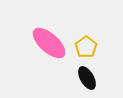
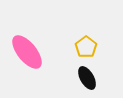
pink ellipse: moved 22 px left, 9 px down; rotated 9 degrees clockwise
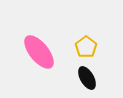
pink ellipse: moved 12 px right
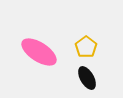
pink ellipse: rotated 18 degrees counterclockwise
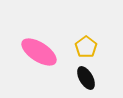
black ellipse: moved 1 px left
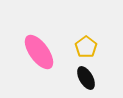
pink ellipse: rotated 21 degrees clockwise
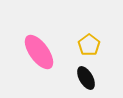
yellow pentagon: moved 3 px right, 2 px up
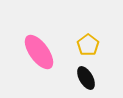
yellow pentagon: moved 1 px left
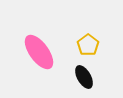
black ellipse: moved 2 px left, 1 px up
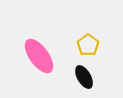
pink ellipse: moved 4 px down
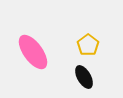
pink ellipse: moved 6 px left, 4 px up
